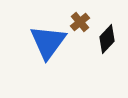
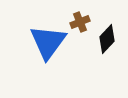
brown cross: rotated 18 degrees clockwise
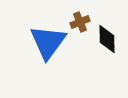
black diamond: rotated 44 degrees counterclockwise
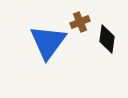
black diamond: rotated 8 degrees clockwise
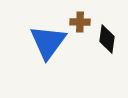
brown cross: rotated 24 degrees clockwise
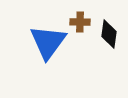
black diamond: moved 2 px right, 5 px up
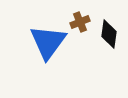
brown cross: rotated 24 degrees counterclockwise
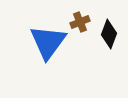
black diamond: rotated 12 degrees clockwise
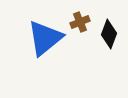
blue triangle: moved 3 px left, 4 px up; rotated 15 degrees clockwise
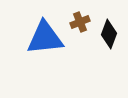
blue triangle: rotated 33 degrees clockwise
